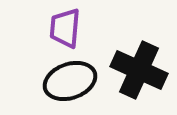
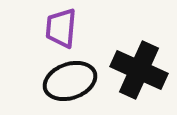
purple trapezoid: moved 4 px left
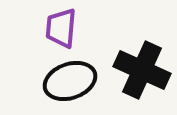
black cross: moved 3 px right
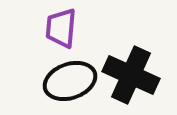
black cross: moved 11 px left, 5 px down
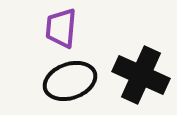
black cross: moved 10 px right
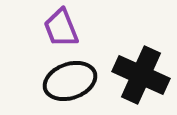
purple trapezoid: rotated 27 degrees counterclockwise
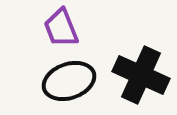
black ellipse: moved 1 px left
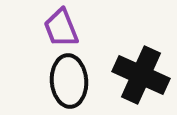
black ellipse: rotated 75 degrees counterclockwise
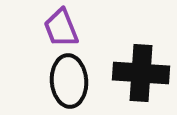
black cross: moved 2 px up; rotated 20 degrees counterclockwise
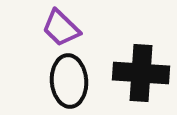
purple trapezoid: rotated 24 degrees counterclockwise
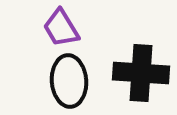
purple trapezoid: rotated 15 degrees clockwise
